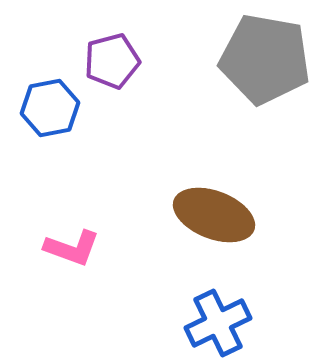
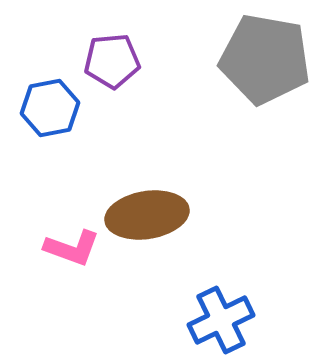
purple pentagon: rotated 10 degrees clockwise
brown ellipse: moved 67 px left; rotated 30 degrees counterclockwise
blue cross: moved 3 px right, 3 px up
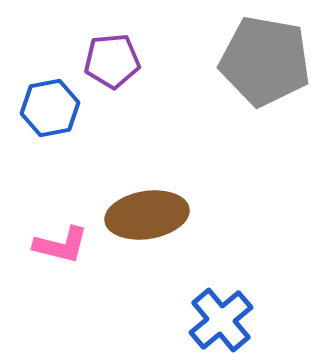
gray pentagon: moved 2 px down
pink L-shape: moved 11 px left, 3 px up; rotated 6 degrees counterclockwise
blue cross: rotated 14 degrees counterclockwise
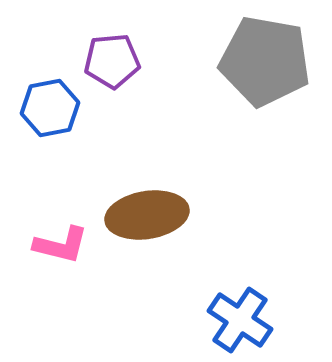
blue cross: moved 19 px right; rotated 16 degrees counterclockwise
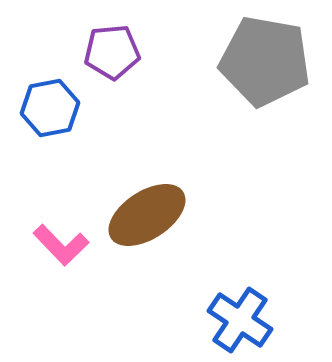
purple pentagon: moved 9 px up
brown ellipse: rotated 24 degrees counterclockwise
pink L-shape: rotated 32 degrees clockwise
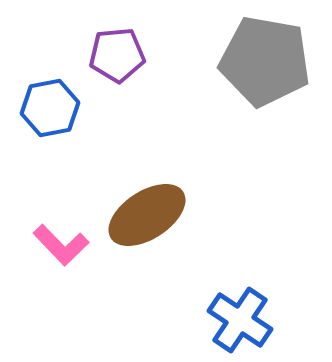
purple pentagon: moved 5 px right, 3 px down
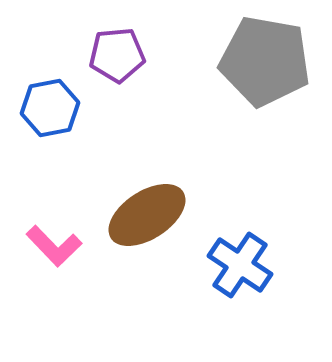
pink L-shape: moved 7 px left, 1 px down
blue cross: moved 55 px up
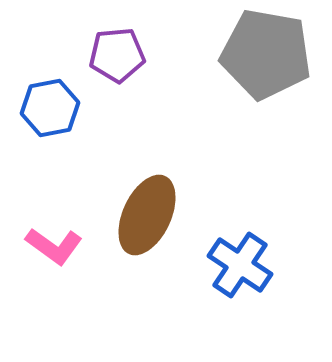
gray pentagon: moved 1 px right, 7 px up
brown ellipse: rotated 32 degrees counterclockwise
pink L-shape: rotated 10 degrees counterclockwise
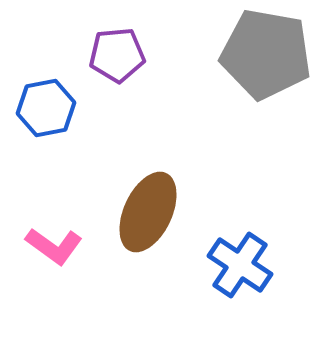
blue hexagon: moved 4 px left
brown ellipse: moved 1 px right, 3 px up
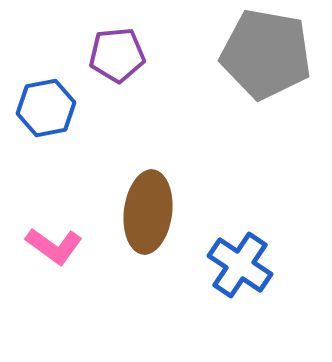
brown ellipse: rotated 18 degrees counterclockwise
